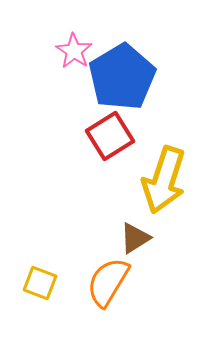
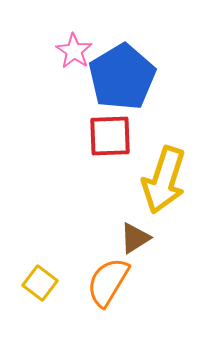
red square: rotated 30 degrees clockwise
yellow square: rotated 16 degrees clockwise
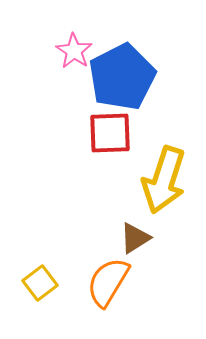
blue pentagon: rotated 4 degrees clockwise
red square: moved 3 px up
yellow square: rotated 16 degrees clockwise
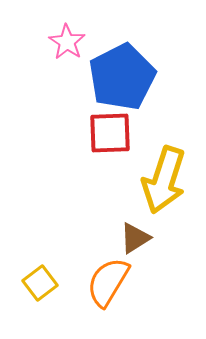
pink star: moved 7 px left, 9 px up
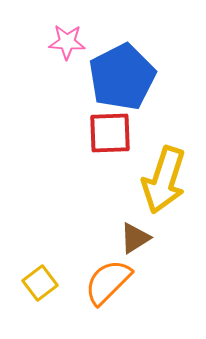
pink star: rotated 30 degrees counterclockwise
orange semicircle: rotated 14 degrees clockwise
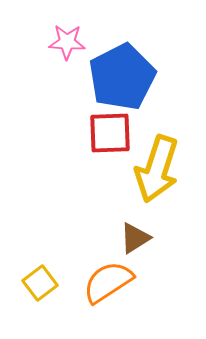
yellow arrow: moved 7 px left, 11 px up
orange semicircle: rotated 12 degrees clockwise
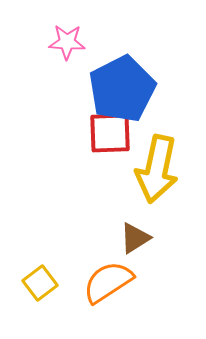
blue pentagon: moved 12 px down
yellow arrow: rotated 6 degrees counterclockwise
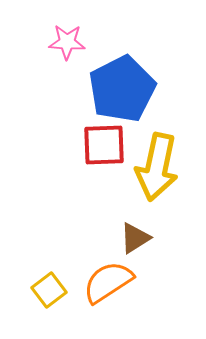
red square: moved 6 px left, 12 px down
yellow arrow: moved 2 px up
yellow square: moved 9 px right, 7 px down
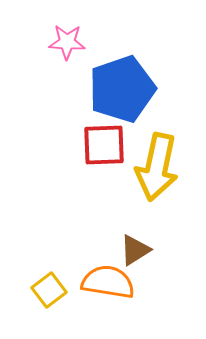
blue pentagon: rotated 8 degrees clockwise
brown triangle: moved 12 px down
orange semicircle: rotated 42 degrees clockwise
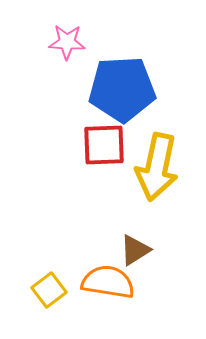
blue pentagon: rotated 16 degrees clockwise
